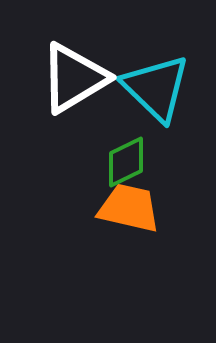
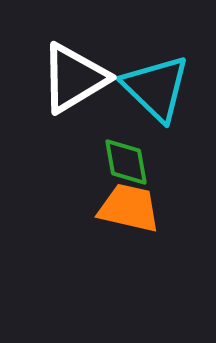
green diamond: rotated 74 degrees counterclockwise
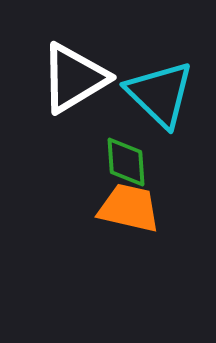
cyan triangle: moved 4 px right, 6 px down
green diamond: rotated 6 degrees clockwise
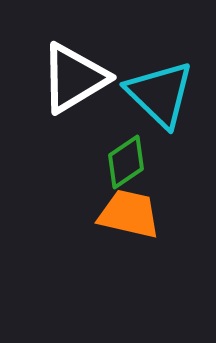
green diamond: rotated 60 degrees clockwise
orange trapezoid: moved 6 px down
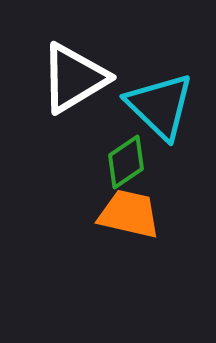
cyan triangle: moved 12 px down
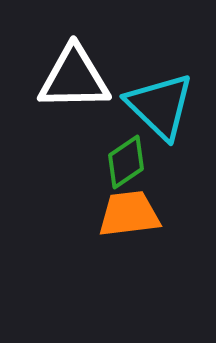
white triangle: rotated 30 degrees clockwise
orange trapezoid: rotated 20 degrees counterclockwise
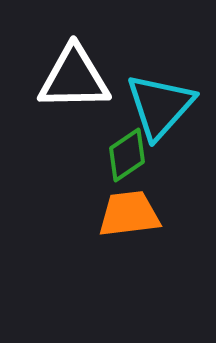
cyan triangle: rotated 28 degrees clockwise
green diamond: moved 1 px right, 7 px up
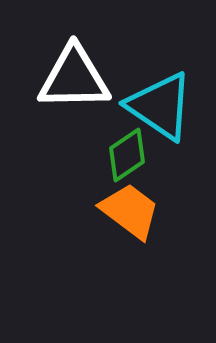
cyan triangle: rotated 38 degrees counterclockwise
orange trapezoid: moved 1 px right, 3 px up; rotated 44 degrees clockwise
